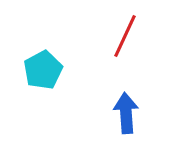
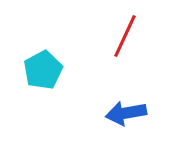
blue arrow: rotated 96 degrees counterclockwise
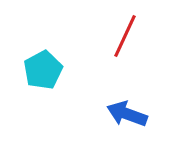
blue arrow: moved 1 px right, 1 px down; rotated 30 degrees clockwise
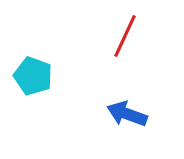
cyan pentagon: moved 10 px left, 6 px down; rotated 24 degrees counterclockwise
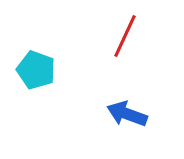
cyan pentagon: moved 3 px right, 6 px up
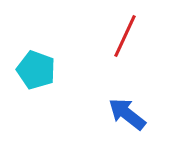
blue arrow: rotated 18 degrees clockwise
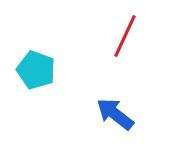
blue arrow: moved 12 px left
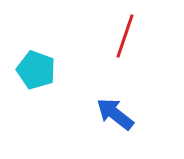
red line: rotated 6 degrees counterclockwise
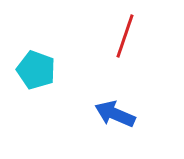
blue arrow: rotated 15 degrees counterclockwise
